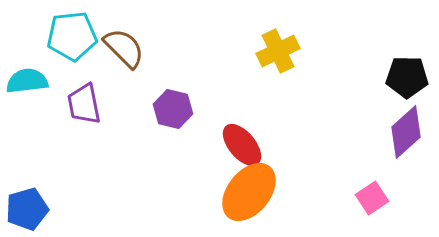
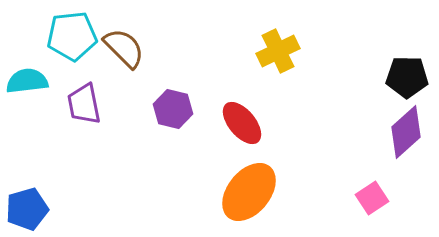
red ellipse: moved 22 px up
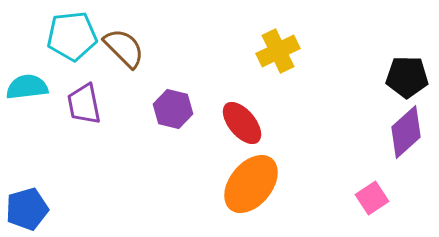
cyan semicircle: moved 6 px down
orange ellipse: moved 2 px right, 8 px up
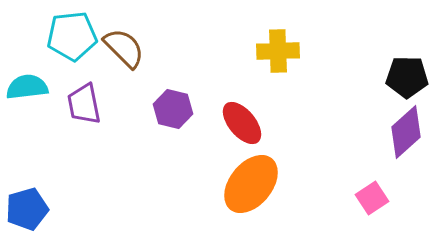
yellow cross: rotated 24 degrees clockwise
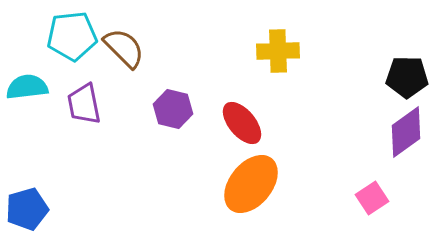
purple diamond: rotated 6 degrees clockwise
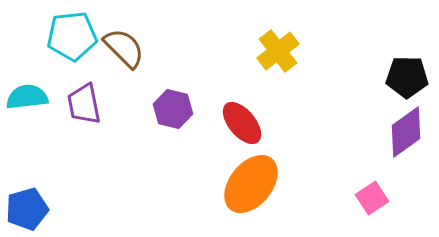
yellow cross: rotated 36 degrees counterclockwise
cyan semicircle: moved 10 px down
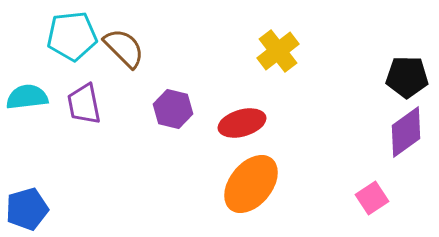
red ellipse: rotated 66 degrees counterclockwise
